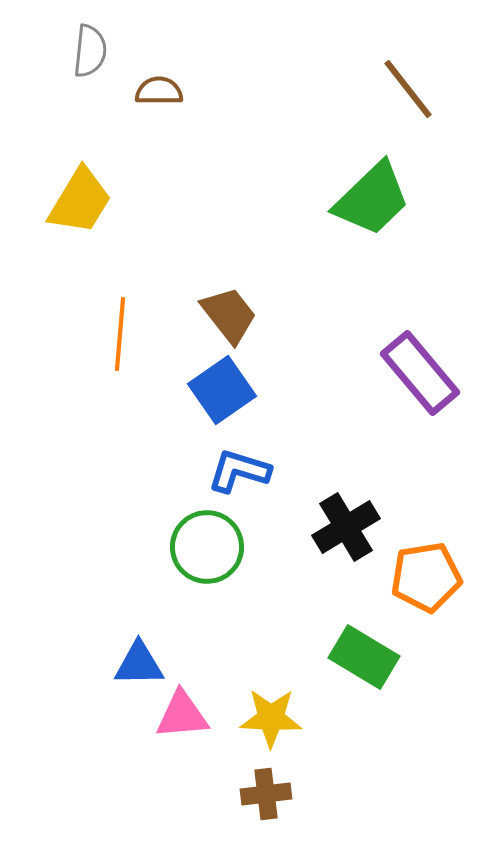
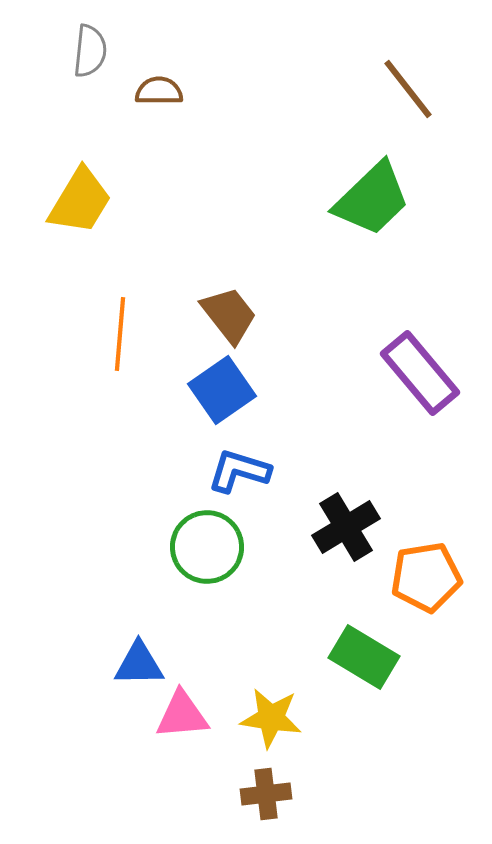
yellow star: rotated 6 degrees clockwise
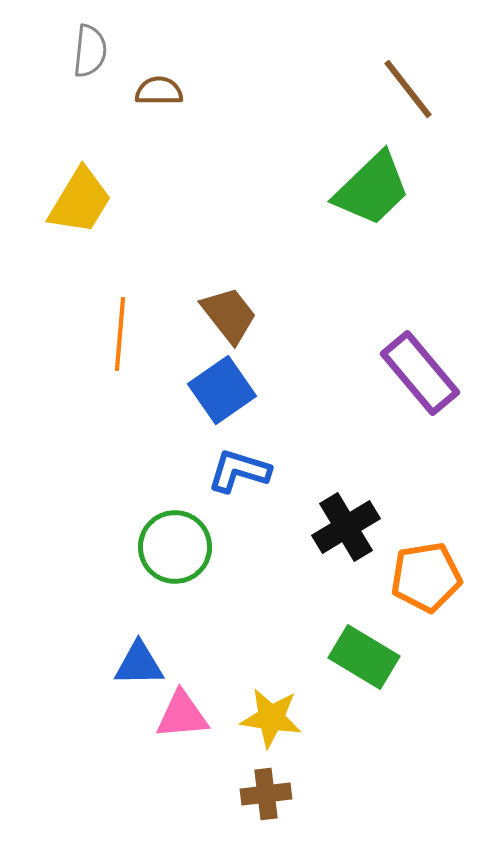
green trapezoid: moved 10 px up
green circle: moved 32 px left
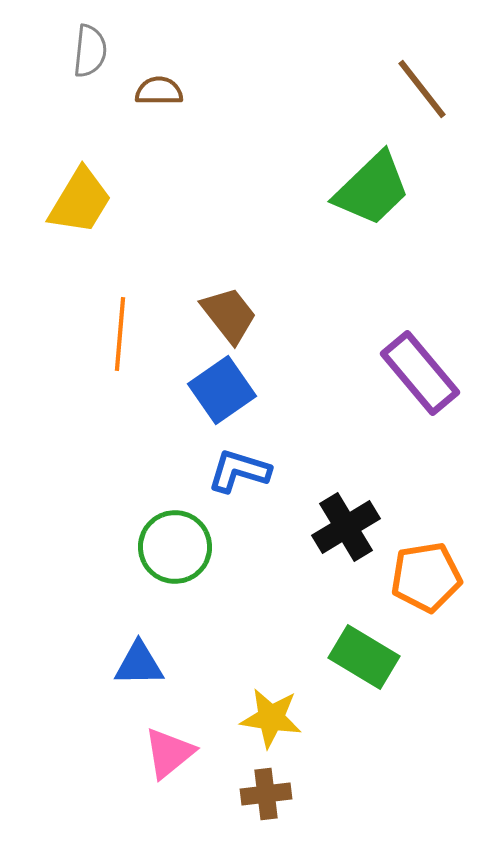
brown line: moved 14 px right
pink triangle: moved 13 px left, 38 px down; rotated 34 degrees counterclockwise
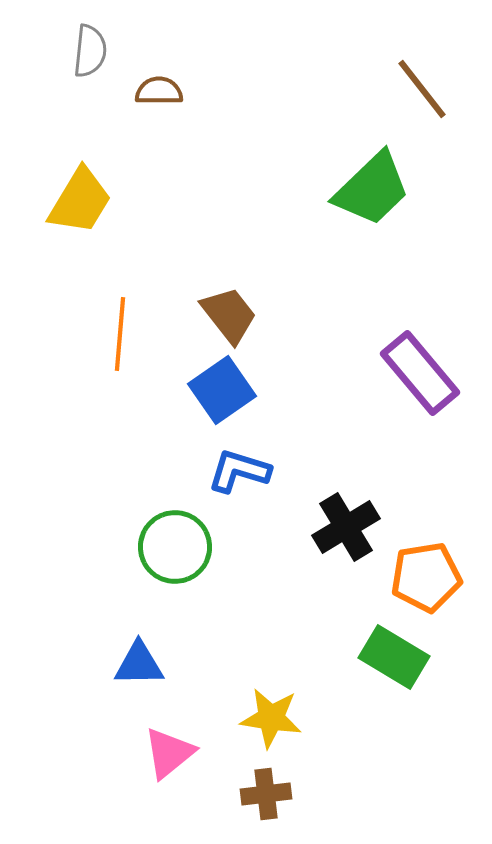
green rectangle: moved 30 px right
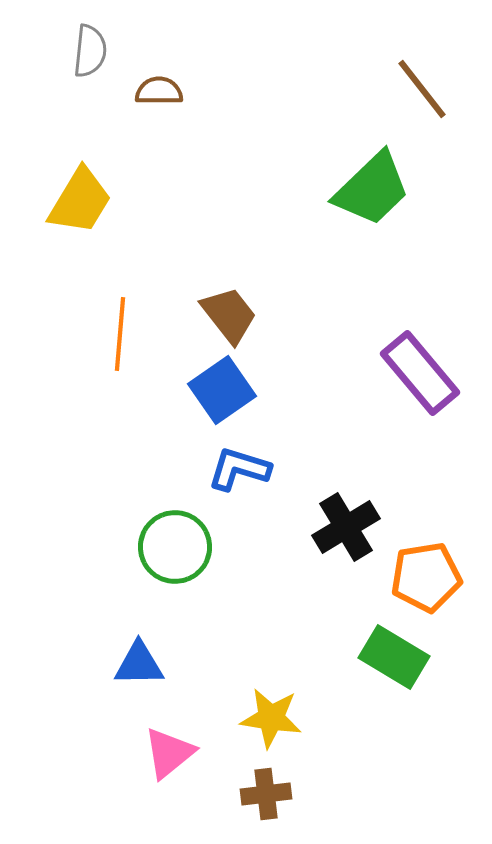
blue L-shape: moved 2 px up
